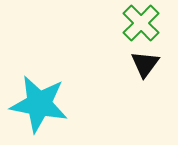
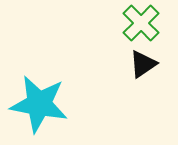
black triangle: moved 2 px left; rotated 20 degrees clockwise
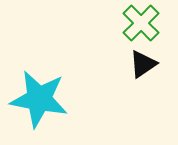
cyan star: moved 5 px up
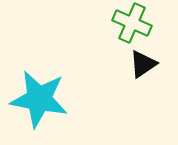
green cross: moved 9 px left; rotated 21 degrees counterclockwise
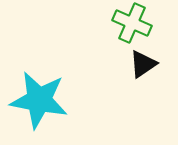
cyan star: moved 1 px down
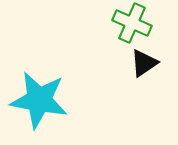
black triangle: moved 1 px right, 1 px up
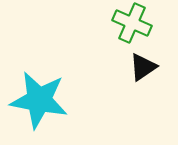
black triangle: moved 1 px left, 4 px down
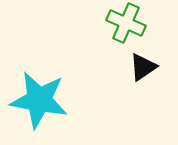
green cross: moved 6 px left
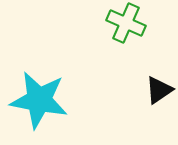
black triangle: moved 16 px right, 23 px down
